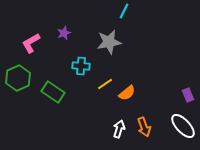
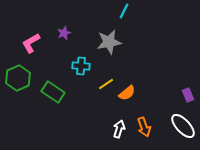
yellow line: moved 1 px right
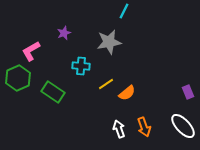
pink L-shape: moved 8 px down
purple rectangle: moved 3 px up
white arrow: rotated 36 degrees counterclockwise
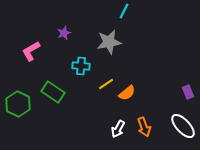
green hexagon: moved 26 px down; rotated 10 degrees counterclockwise
white arrow: moved 1 px left; rotated 132 degrees counterclockwise
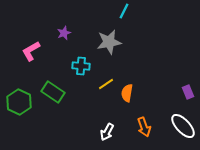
orange semicircle: rotated 138 degrees clockwise
green hexagon: moved 1 px right, 2 px up
white arrow: moved 11 px left, 3 px down
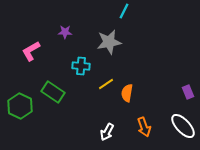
purple star: moved 1 px right, 1 px up; rotated 24 degrees clockwise
green hexagon: moved 1 px right, 4 px down
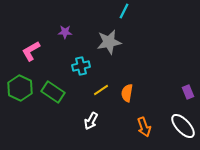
cyan cross: rotated 18 degrees counterclockwise
yellow line: moved 5 px left, 6 px down
green hexagon: moved 18 px up
white arrow: moved 16 px left, 11 px up
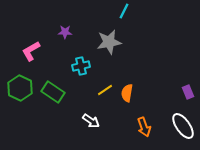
yellow line: moved 4 px right
white arrow: rotated 84 degrees counterclockwise
white ellipse: rotated 8 degrees clockwise
